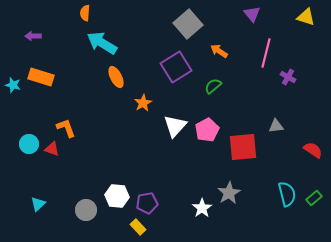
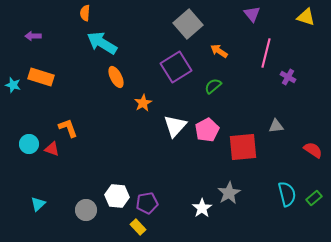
orange L-shape: moved 2 px right
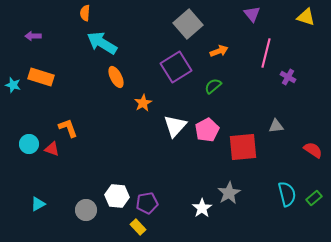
orange arrow: rotated 126 degrees clockwise
cyan triangle: rotated 14 degrees clockwise
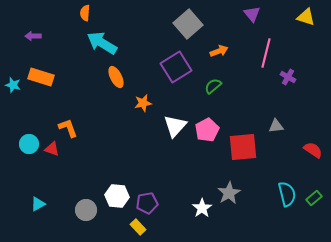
orange star: rotated 18 degrees clockwise
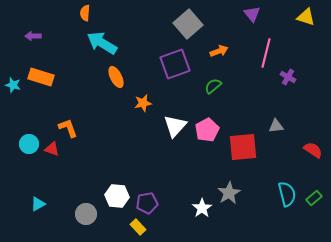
purple square: moved 1 px left, 3 px up; rotated 12 degrees clockwise
gray circle: moved 4 px down
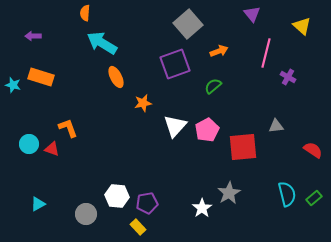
yellow triangle: moved 4 px left, 9 px down; rotated 24 degrees clockwise
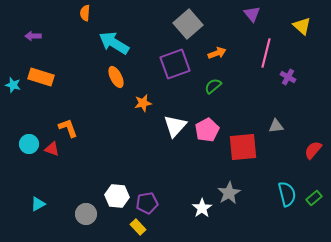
cyan arrow: moved 12 px right
orange arrow: moved 2 px left, 2 px down
red semicircle: rotated 84 degrees counterclockwise
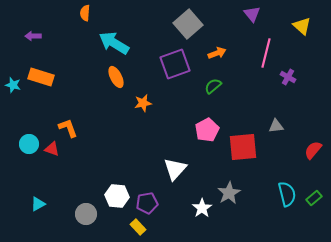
white triangle: moved 43 px down
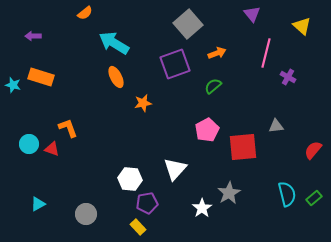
orange semicircle: rotated 133 degrees counterclockwise
white hexagon: moved 13 px right, 17 px up
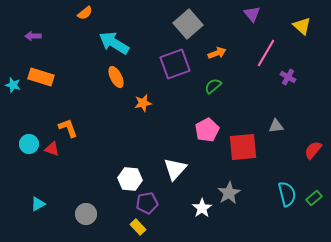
pink line: rotated 16 degrees clockwise
